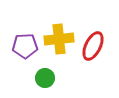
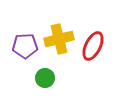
yellow cross: rotated 8 degrees counterclockwise
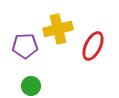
yellow cross: moved 1 px left, 10 px up
green circle: moved 14 px left, 8 px down
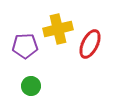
red ellipse: moved 3 px left, 2 px up
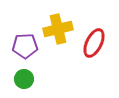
red ellipse: moved 4 px right, 1 px up
green circle: moved 7 px left, 7 px up
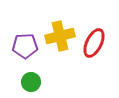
yellow cross: moved 2 px right, 7 px down
green circle: moved 7 px right, 3 px down
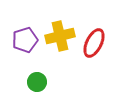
purple pentagon: moved 6 px up; rotated 15 degrees counterclockwise
green circle: moved 6 px right
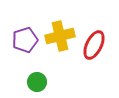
red ellipse: moved 2 px down
